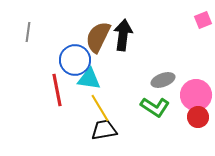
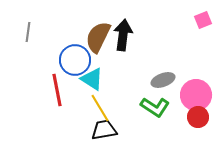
cyan triangle: moved 3 px right; rotated 25 degrees clockwise
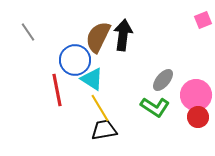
gray line: rotated 42 degrees counterclockwise
gray ellipse: rotated 30 degrees counterclockwise
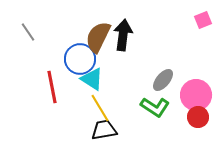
blue circle: moved 5 px right, 1 px up
red line: moved 5 px left, 3 px up
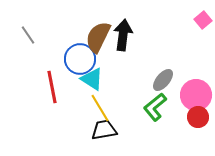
pink square: rotated 18 degrees counterclockwise
gray line: moved 3 px down
green L-shape: rotated 108 degrees clockwise
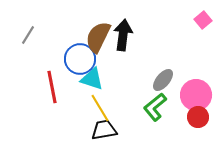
gray line: rotated 66 degrees clockwise
cyan triangle: rotated 15 degrees counterclockwise
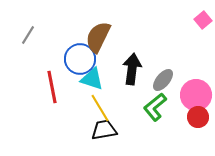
black arrow: moved 9 px right, 34 px down
